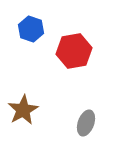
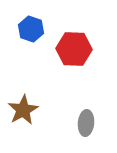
red hexagon: moved 2 px up; rotated 12 degrees clockwise
gray ellipse: rotated 15 degrees counterclockwise
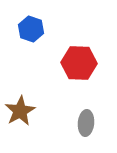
red hexagon: moved 5 px right, 14 px down
brown star: moved 3 px left, 1 px down
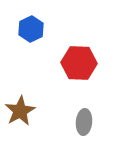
blue hexagon: rotated 15 degrees clockwise
gray ellipse: moved 2 px left, 1 px up
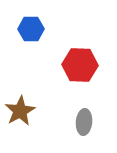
blue hexagon: rotated 25 degrees clockwise
red hexagon: moved 1 px right, 2 px down
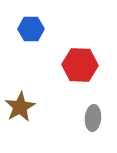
brown star: moved 4 px up
gray ellipse: moved 9 px right, 4 px up
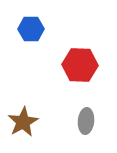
brown star: moved 3 px right, 15 px down
gray ellipse: moved 7 px left, 3 px down
